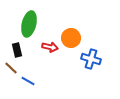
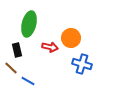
blue cross: moved 9 px left, 5 px down
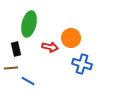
black rectangle: moved 1 px left, 1 px up
brown line: rotated 48 degrees counterclockwise
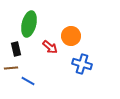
orange circle: moved 2 px up
red arrow: rotated 28 degrees clockwise
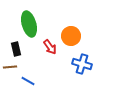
green ellipse: rotated 30 degrees counterclockwise
red arrow: rotated 14 degrees clockwise
brown line: moved 1 px left, 1 px up
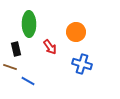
green ellipse: rotated 15 degrees clockwise
orange circle: moved 5 px right, 4 px up
brown line: rotated 24 degrees clockwise
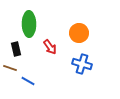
orange circle: moved 3 px right, 1 px down
brown line: moved 1 px down
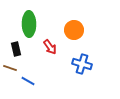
orange circle: moved 5 px left, 3 px up
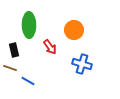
green ellipse: moved 1 px down
black rectangle: moved 2 px left, 1 px down
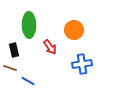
blue cross: rotated 24 degrees counterclockwise
